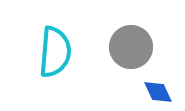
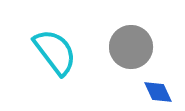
cyan semicircle: rotated 42 degrees counterclockwise
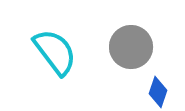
blue diamond: rotated 44 degrees clockwise
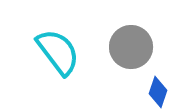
cyan semicircle: moved 3 px right
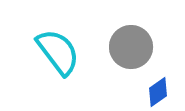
blue diamond: rotated 36 degrees clockwise
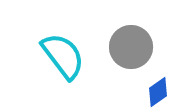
cyan semicircle: moved 5 px right, 4 px down
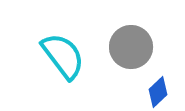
blue diamond: rotated 8 degrees counterclockwise
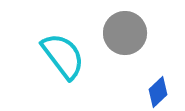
gray circle: moved 6 px left, 14 px up
